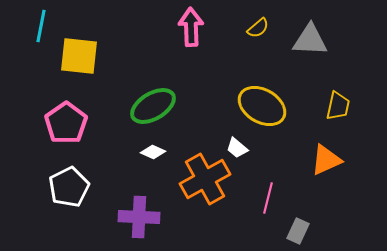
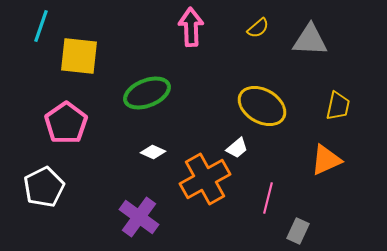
cyan line: rotated 8 degrees clockwise
green ellipse: moved 6 px left, 13 px up; rotated 9 degrees clockwise
white trapezoid: rotated 80 degrees counterclockwise
white pentagon: moved 25 px left
purple cross: rotated 33 degrees clockwise
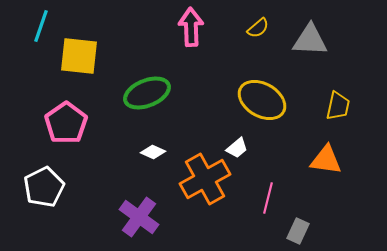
yellow ellipse: moved 6 px up
orange triangle: rotated 32 degrees clockwise
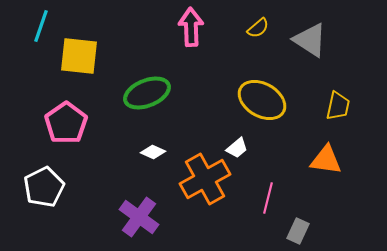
gray triangle: rotated 30 degrees clockwise
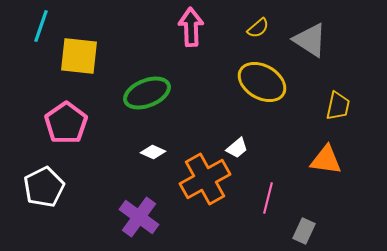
yellow ellipse: moved 18 px up
gray rectangle: moved 6 px right
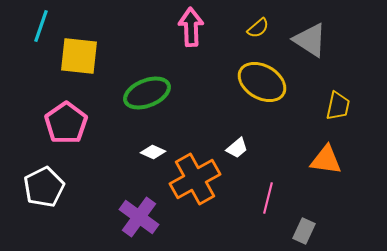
orange cross: moved 10 px left
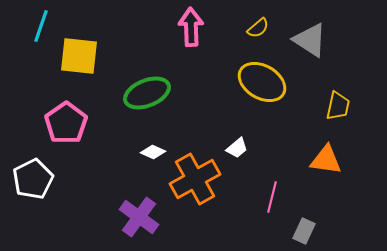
white pentagon: moved 11 px left, 8 px up
pink line: moved 4 px right, 1 px up
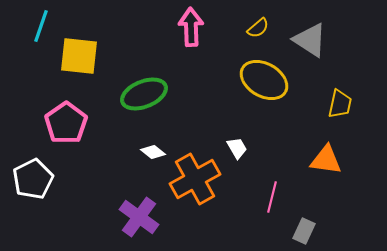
yellow ellipse: moved 2 px right, 2 px up
green ellipse: moved 3 px left, 1 px down
yellow trapezoid: moved 2 px right, 2 px up
white trapezoid: rotated 80 degrees counterclockwise
white diamond: rotated 15 degrees clockwise
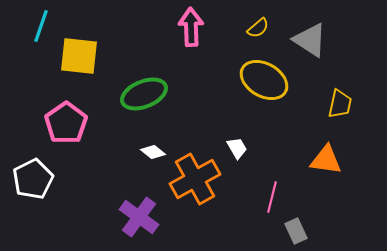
gray rectangle: moved 8 px left; rotated 50 degrees counterclockwise
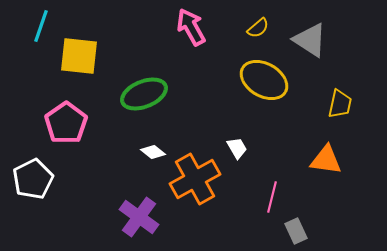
pink arrow: rotated 27 degrees counterclockwise
